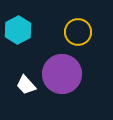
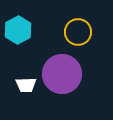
white trapezoid: rotated 50 degrees counterclockwise
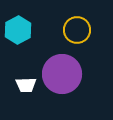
yellow circle: moved 1 px left, 2 px up
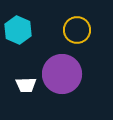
cyan hexagon: rotated 8 degrees counterclockwise
